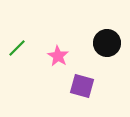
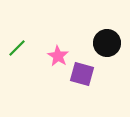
purple square: moved 12 px up
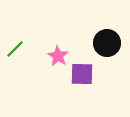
green line: moved 2 px left, 1 px down
purple square: rotated 15 degrees counterclockwise
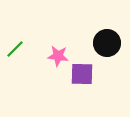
pink star: rotated 25 degrees counterclockwise
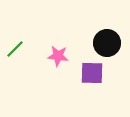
purple square: moved 10 px right, 1 px up
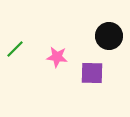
black circle: moved 2 px right, 7 px up
pink star: moved 1 px left, 1 px down
